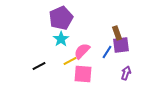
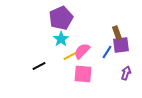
yellow line: moved 5 px up
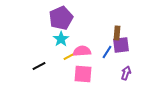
brown rectangle: rotated 24 degrees clockwise
pink semicircle: rotated 42 degrees clockwise
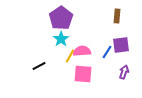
purple pentagon: rotated 10 degrees counterclockwise
brown rectangle: moved 17 px up
yellow line: rotated 32 degrees counterclockwise
purple arrow: moved 2 px left, 1 px up
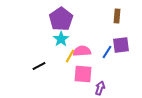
purple pentagon: moved 1 px down
purple arrow: moved 24 px left, 16 px down
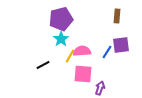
purple pentagon: rotated 20 degrees clockwise
black line: moved 4 px right, 1 px up
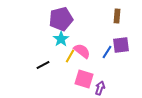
pink semicircle: rotated 42 degrees clockwise
pink square: moved 1 px right, 5 px down; rotated 12 degrees clockwise
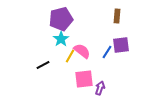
pink square: rotated 24 degrees counterclockwise
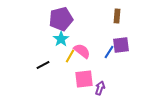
blue line: moved 2 px right
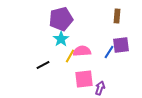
pink semicircle: rotated 42 degrees counterclockwise
